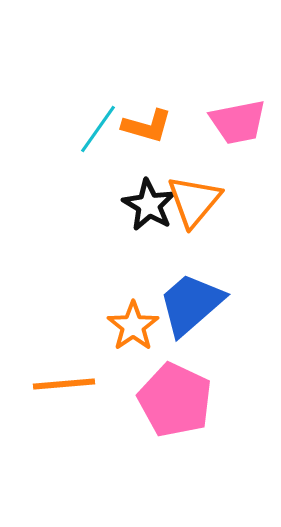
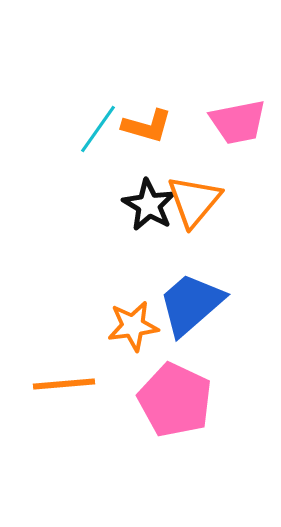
orange star: rotated 27 degrees clockwise
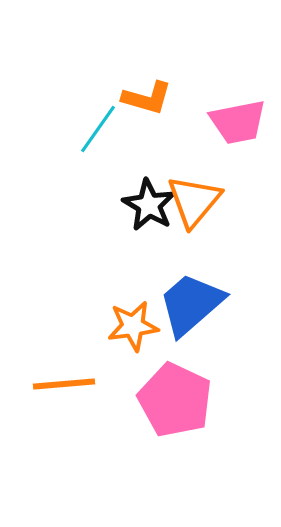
orange L-shape: moved 28 px up
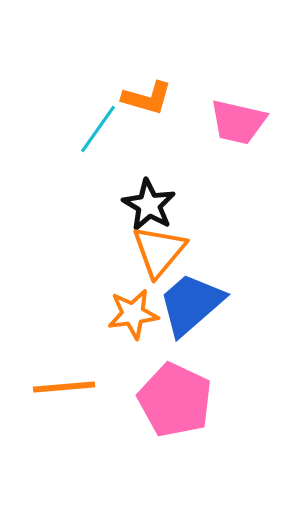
pink trapezoid: rotated 24 degrees clockwise
orange triangle: moved 35 px left, 50 px down
orange star: moved 12 px up
orange line: moved 3 px down
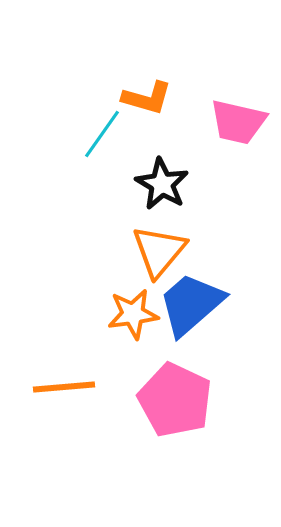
cyan line: moved 4 px right, 5 px down
black star: moved 13 px right, 21 px up
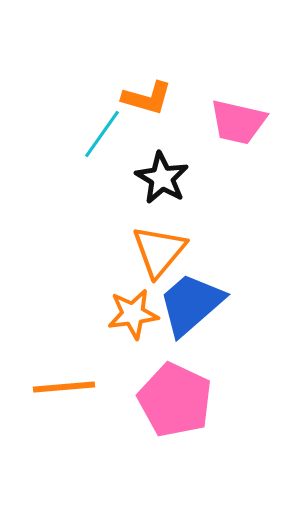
black star: moved 6 px up
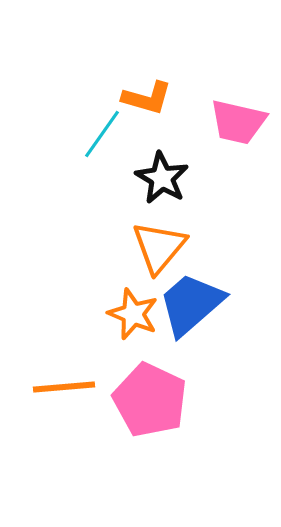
orange triangle: moved 4 px up
orange star: rotated 30 degrees clockwise
pink pentagon: moved 25 px left
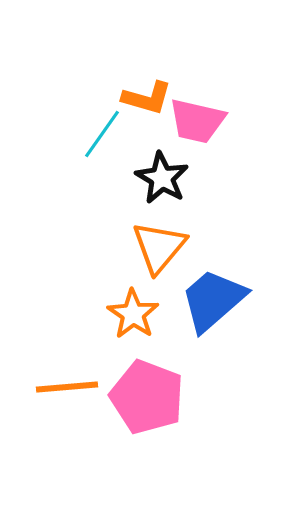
pink trapezoid: moved 41 px left, 1 px up
blue trapezoid: moved 22 px right, 4 px up
orange star: rotated 12 degrees clockwise
orange line: moved 3 px right
pink pentagon: moved 3 px left, 3 px up; rotated 4 degrees counterclockwise
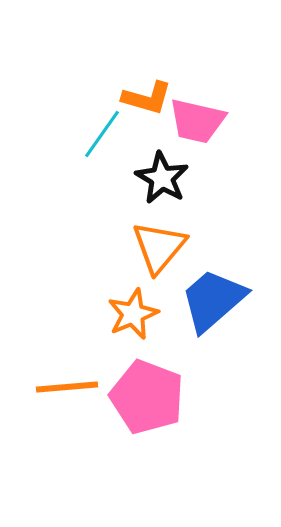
orange star: rotated 15 degrees clockwise
